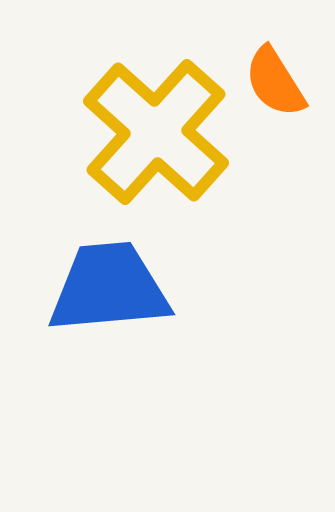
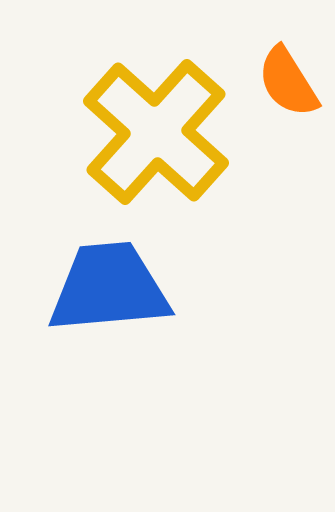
orange semicircle: moved 13 px right
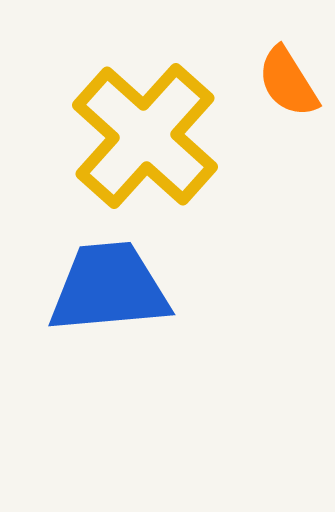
yellow cross: moved 11 px left, 4 px down
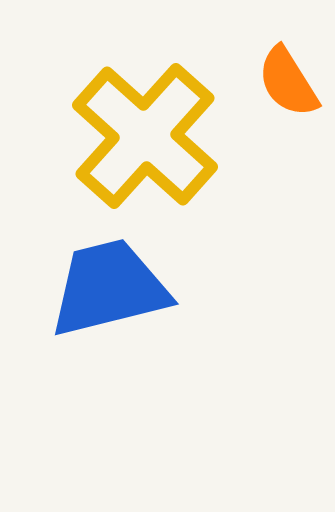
blue trapezoid: rotated 9 degrees counterclockwise
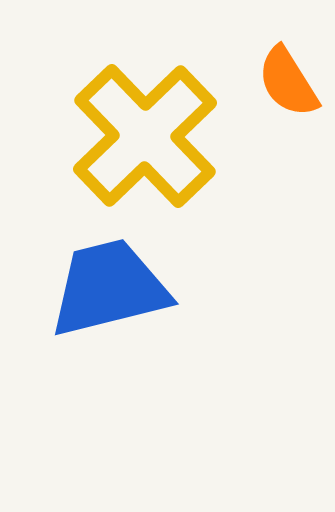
yellow cross: rotated 4 degrees clockwise
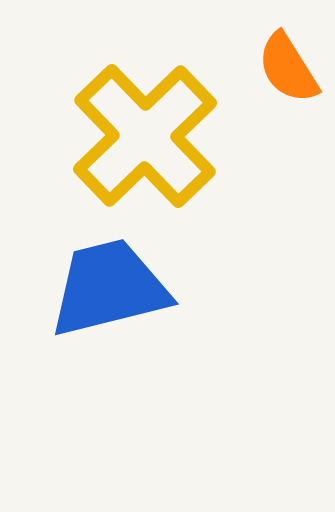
orange semicircle: moved 14 px up
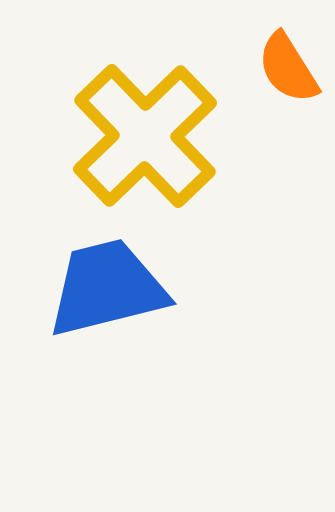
blue trapezoid: moved 2 px left
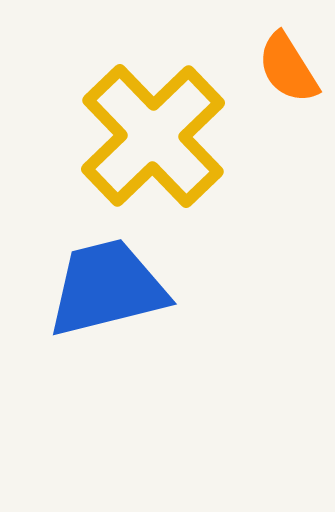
yellow cross: moved 8 px right
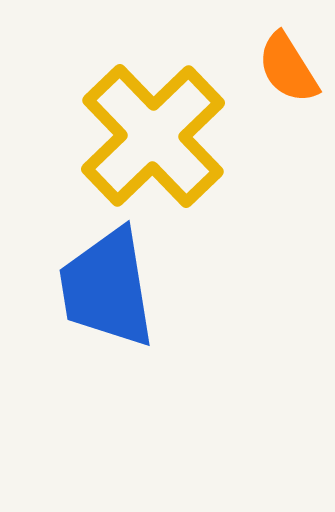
blue trapezoid: rotated 85 degrees counterclockwise
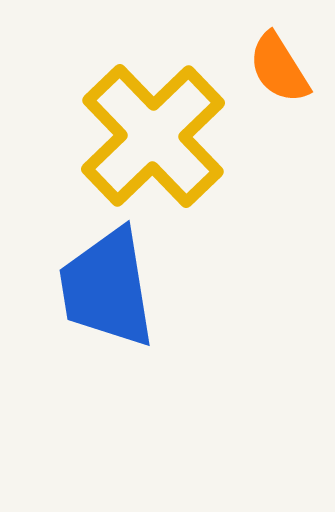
orange semicircle: moved 9 px left
